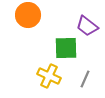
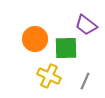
orange circle: moved 7 px right, 24 px down
purple trapezoid: moved 1 px left, 1 px up
gray line: moved 2 px down
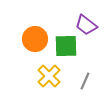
green square: moved 2 px up
yellow cross: rotated 20 degrees clockwise
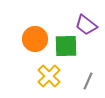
gray line: moved 3 px right
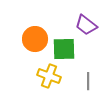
green square: moved 2 px left, 3 px down
yellow cross: rotated 25 degrees counterclockwise
gray line: rotated 24 degrees counterclockwise
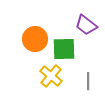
yellow cross: moved 2 px right; rotated 20 degrees clockwise
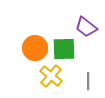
purple trapezoid: moved 2 px down
orange circle: moved 9 px down
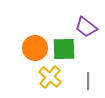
yellow cross: moved 1 px left, 1 px down
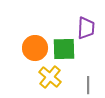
purple trapezoid: moved 1 px down; rotated 125 degrees counterclockwise
gray line: moved 4 px down
